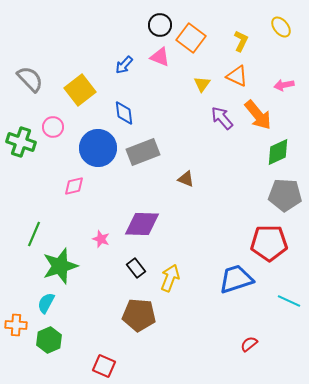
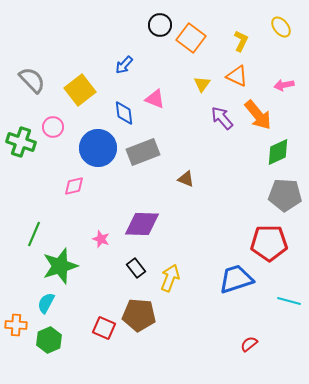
pink triangle: moved 5 px left, 42 px down
gray semicircle: moved 2 px right, 1 px down
cyan line: rotated 10 degrees counterclockwise
red square: moved 38 px up
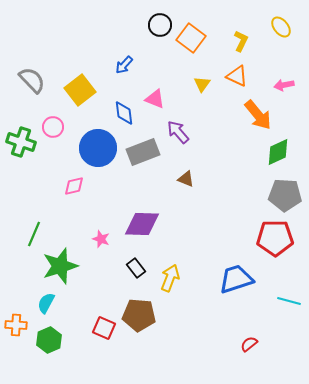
purple arrow: moved 44 px left, 14 px down
red pentagon: moved 6 px right, 5 px up
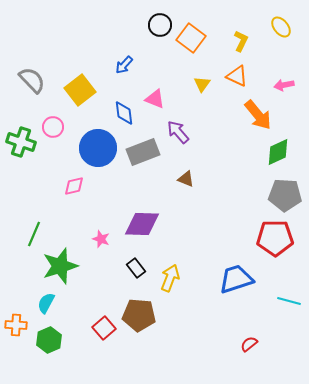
red square: rotated 25 degrees clockwise
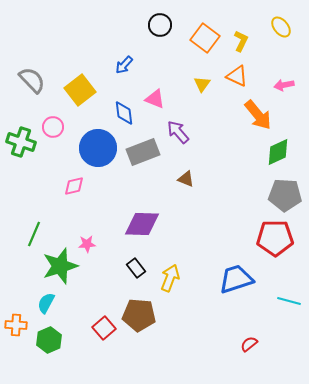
orange square: moved 14 px right
pink star: moved 14 px left, 5 px down; rotated 24 degrees counterclockwise
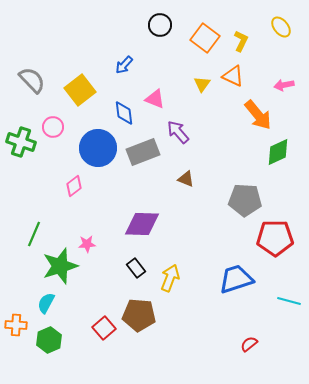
orange triangle: moved 4 px left
pink diamond: rotated 25 degrees counterclockwise
gray pentagon: moved 40 px left, 5 px down
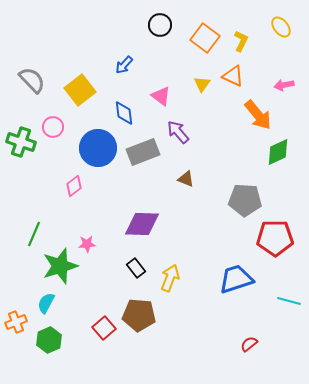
pink triangle: moved 6 px right, 3 px up; rotated 15 degrees clockwise
orange cross: moved 3 px up; rotated 25 degrees counterclockwise
